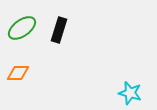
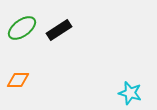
black rectangle: rotated 40 degrees clockwise
orange diamond: moved 7 px down
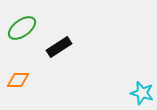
black rectangle: moved 17 px down
cyan star: moved 12 px right
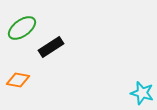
black rectangle: moved 8 px left
orange diamond: rotated 10 degrees clockwise
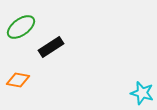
green ellipse: moved 1 px left, 1 px up
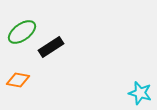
green ellipse: moved 1 px right, 5 px down
cyan star: moved 2 px left
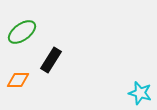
black rectangle: moved 13 px down; rotated 25 degrees counterclockwise
orange diamond: rotated 10 degrees counterclockwise
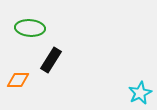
green ellipse: moved 8 px right, 4 px up; rotated 40 degrees clockwise
cyan star: rotated 30 degrees clockwise
